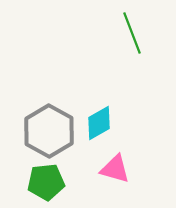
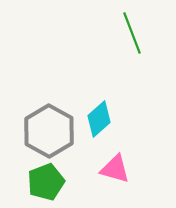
cyan diamond: moved 4 px up; rotated 12 degrees counterclockwise
green pentagon: rotated 15 degrees counterclockwise
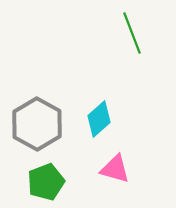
gray hexagon: moved 12 px left, 7 px up
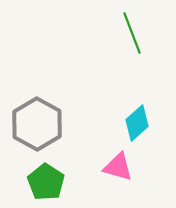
cyan diamond: moved 38 px right, 4 px down
pink triangle: moved 3 px right, 2 px up
green pentagon: rotated 18 degrees counterclockwise
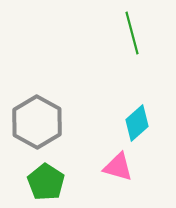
green line: rotated 6 degrees clockwise
gray hexagon: moved 2 px up
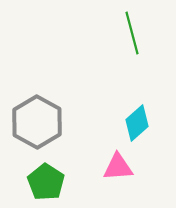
pink triangle: rotated 20 degrees counterclockwise
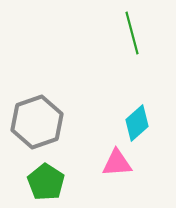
gray hexagon: rotated 12 degrees clockwise
pink triangle: moved 1 px left, 4 px up
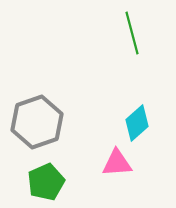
green pentagon: rotated 15 degrees clockwise
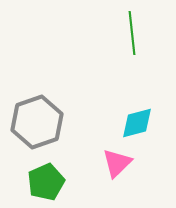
green line: rotated 9 degrees clockwise
cyan diamond: rotated 27 degrees clockwise
pink triangle: rotated 40 degrees counterclockwise
